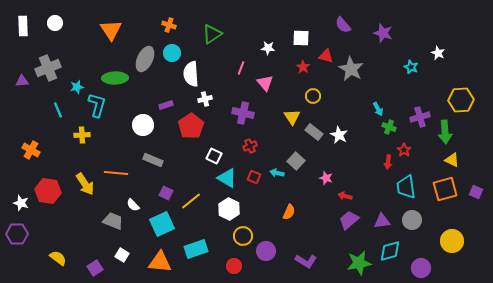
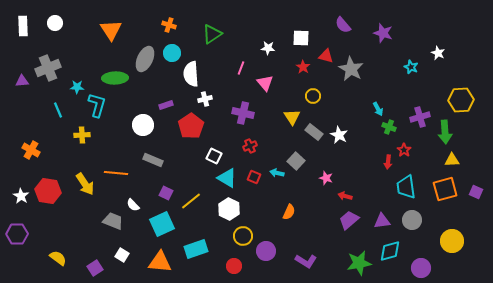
cyan star at (77, 87): rotated 16 degrees clockwise
yellow triangle at (452, 160): rotated 28 degrees counterclockwise
white star at (21, 203): moved 7 px up; rotated 14 degrees clockwise
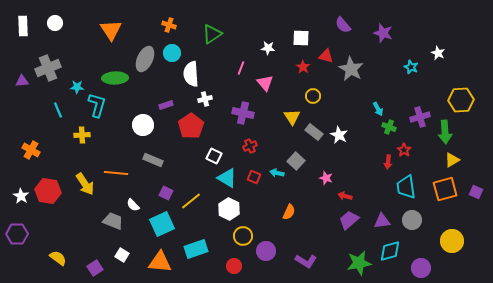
yellow triangle at (452, 160): rotated 28 degrees counterclockwise
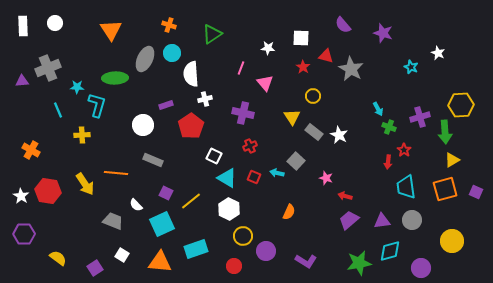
yellow hexagon at (461, 100): moved 5 px down
white semicircle at (133, 205): moved 3 px right
purple hexagon at (17, 234): moved 7 px right
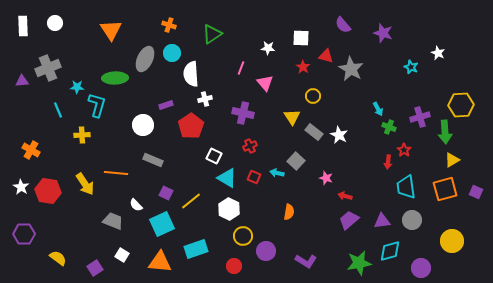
white star at (21, 196): moved 9 px up
orange semicircle at (289, 212): rotated 14 degrees counterclockwise
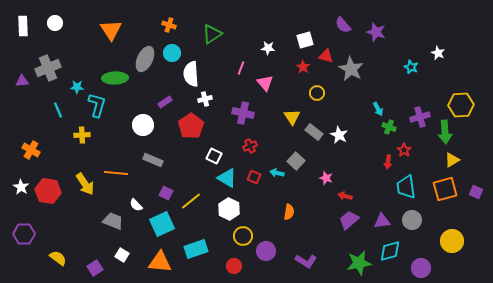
purple star at (383, 33): moved 7 px left, 1 px up
white square at (301, 38): moved 4 px right, 2 px down; rotated 18 degrees counterclockwise
yellow circle at (313, 96): moved 4 px right, 3 px up
purple rectangle at (166, 105): moved 1 px left, 3 px up; rotated 16 degrees counterclockwise
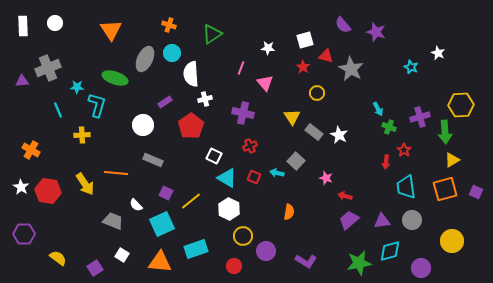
green ellipse at (115, 78): rotated 20 degrees clockwise
red arrow at (388, 162): moved 2 px left
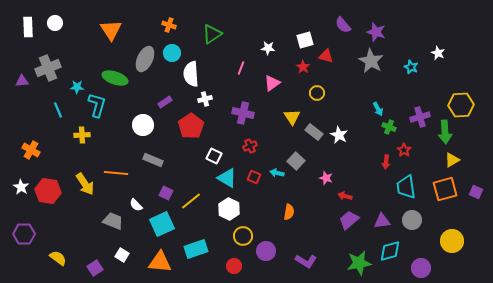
white rectangle at (23, 26): moved 5 px right, 1 px down
gray star at (351, 69): moved 20 px right, 8 px up
pink triangle at (265, 83): moved 7 px right; rotated 36 degrees clockwise
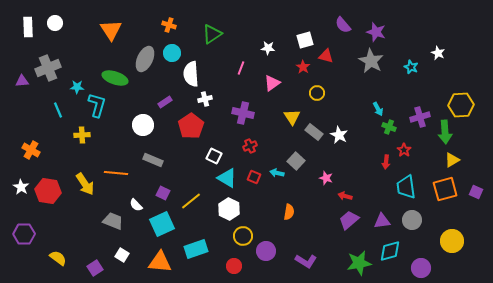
purple square at (166, 193): moved 3 px left
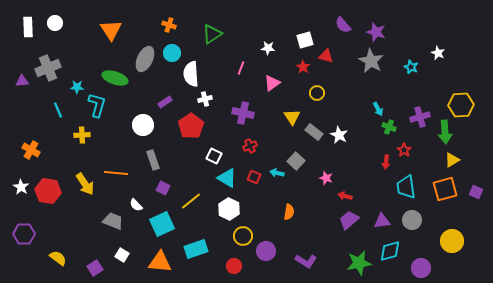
gray rectangle at (153, 160): rotated 48 degrees clockwise
purple square at (163, 193): moved 5 px up
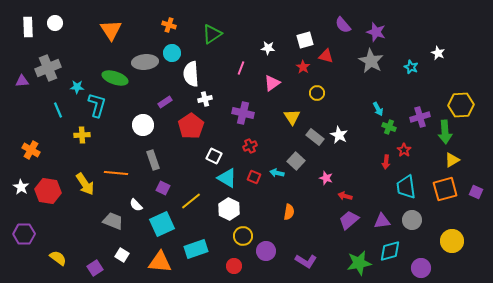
gray ellipse at (145, 59): moved 3 px down; rotated 60 degrees clockwise
gray rectangle at (314, 132): moved 1 px right, 5 px down
